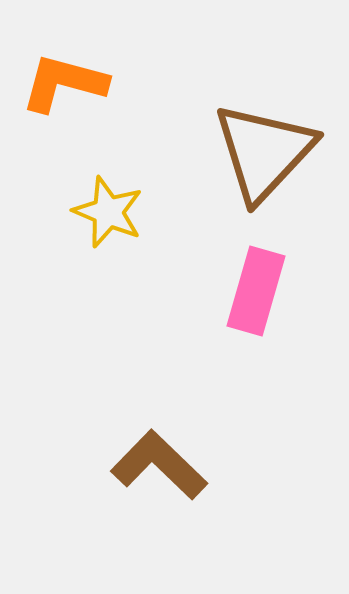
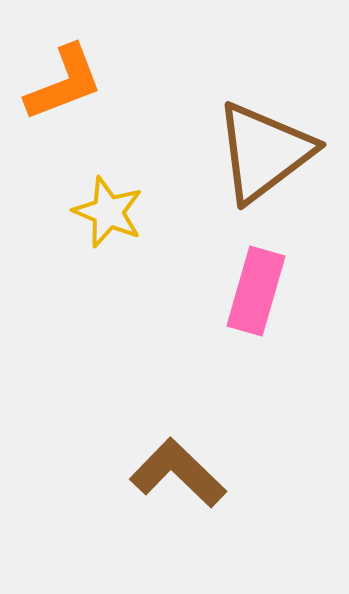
orange L-shape: rotated 144 degrees clockwise
brown triangle: rotated 10 degrees clockwise
brown L-shape: moved 19 px right, 8 px down
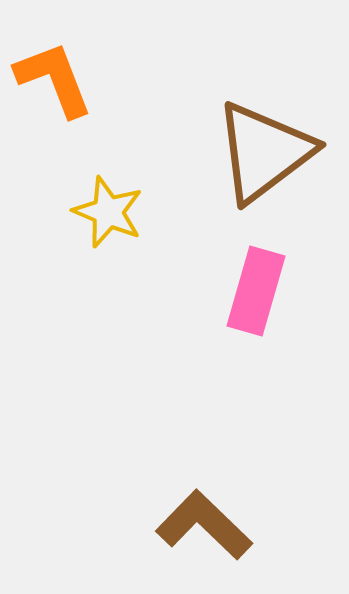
orange L-shape: moved 10 px left, 4 px up; rotated 90 degrees counterclockwise
brown L-shape: moved 26 px right, 52 px down
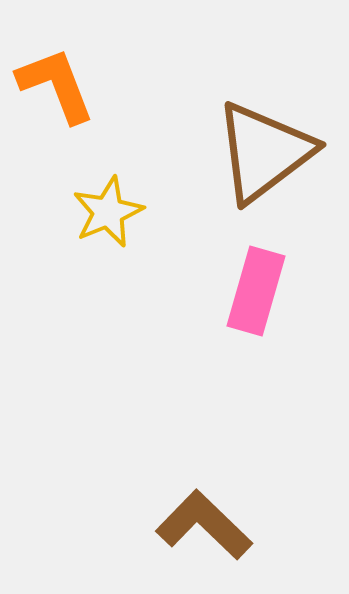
orange L-shape: moved 2 px right, 6 px down
yellow star: rotated 26 degrees clockwise
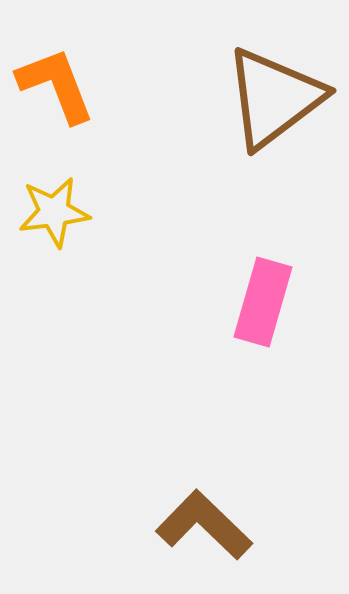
brown triangle: moved 10 px right, 54 px up
yellow star: moved 54 px left; rotated 16 degrees clockwise
pink rectangle: moved 7 px right, 11 px down
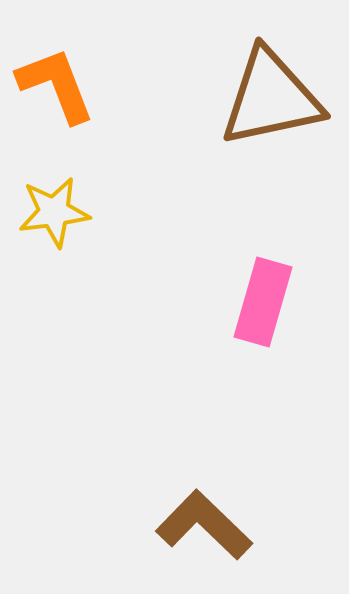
brown triangle: moved 3 px left; rotated 25 degrees clockwise
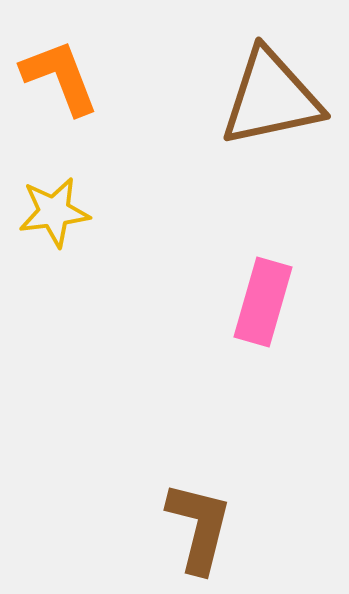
orange L-shape: moved 4 px right, 8 px up
brown L-shape: moved 5 px left, 2 px down; rotated 60 degrees clockwise
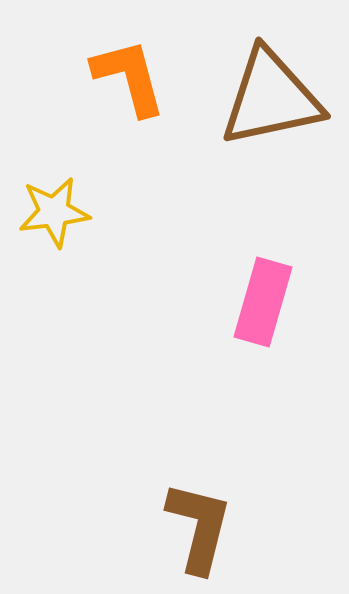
orange L-shape: moved 69 px right; rotated 6 degrees clockwise
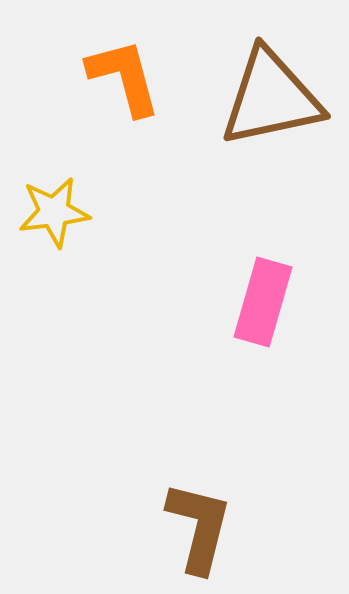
orange L-shape: moved 5 px left
